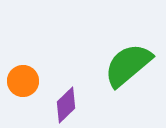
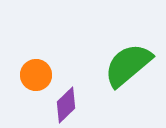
orange circle: moved 13 px right, 6 px up
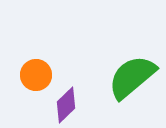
green semicircle: moved 4 px right, 12 px down
